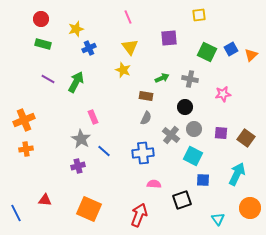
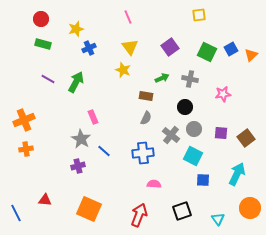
purple square at (169, 38): moved 1 px right, 9 px down; rotated 30 degrees counterclockwise
brown square at (246, 138): rotated 18 degrees clockwise
black square at (182, 200): moved 11 px down
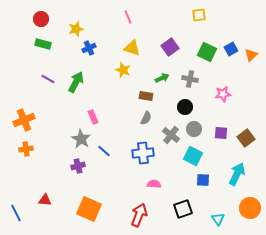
yellow triangle at (130, 47): moved 2 px right, 1 px down; rotated 36 degrees counterclockwise
black square at (182, 211): moved 1 px right, 2 px up
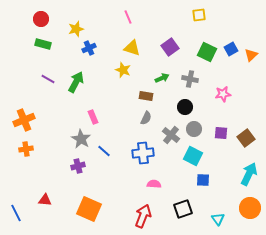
cyan arrow at (237, 174): moved 12 px right
red arrow at (139, 215): moved 4 px right, 1 px down
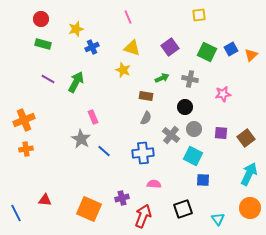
blue cross at (89, 48): moved 3 px right, 1 px up
purple cross at (78, 166): moved 44 px right, 32 px down
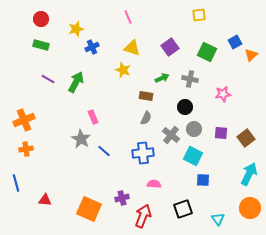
green rectangle at (43, 44): moved 2 px left, 1 px down
blue square at (231, 49): moved 4 px right, 7 px up
blue line at (16, 213): moved 30 px up; rotated 12 degrees clockwise
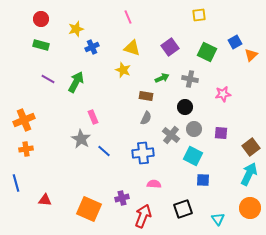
brown square at (246, 138): moved 5 px right, 9 px down
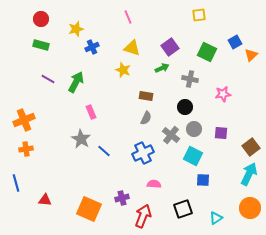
green arrow at (162, 78): moved 10 px up
pink rectangle at (93, 117): moved 2 px left, 5 px up
blue cross at (143, 153): rotated 20 degrees counterclockwise
cyan triangle at (218, 219): moved 2 px left, 1 px up; rotated 32 degrees clockwise
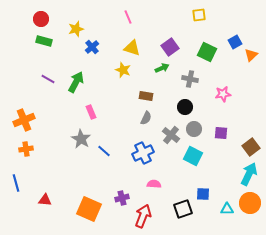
green rectangle at (41, 45): moved 3 px right, 4 px up
blue cross at (92, 47): rotated 16 degrees counterclockwise
blue square at (203, 180): moved 14 px down
orange circle at (250, 208): moved 5 px up
cyan triangle at (216, 218): moved 11 px right, 9 px up; rotated 32 degrees clockwise
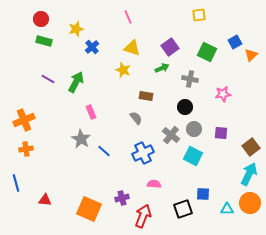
gray semicircle at (146, 118): moved 10 px left; rotated 64 degrees counterclockwise
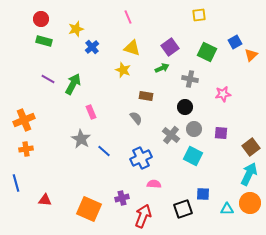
green arrow at (76, 82): moved 3 px left, 2 px down
blue cross at (143, 153): moved 2 px left, 5 px down
